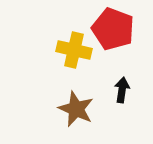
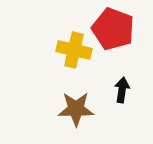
brown star: rotated 24 degrees counterclockwise
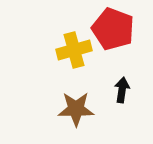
yellow cross: rotated 28 degrees counterclockwise
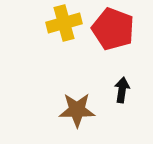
yellow cross: moved 10 px left, 27 px up
brown star: moved 1 px right, 1 px down
